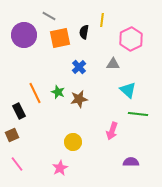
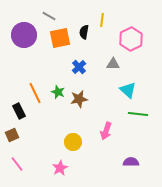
pink arrow: moved 6 px left
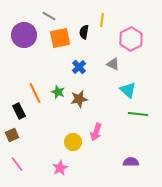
gray triangle: rotated 24 degrees clockwise
pink arrow: moved 10 px left, 1 px down
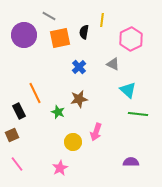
green star: moved 20 px down
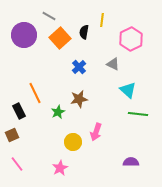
orange square: rotated 30 degrees counterclockwise
green star: rotated 24 degrees clockwise
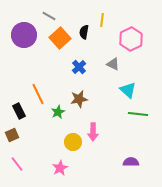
orange line: moved 3 px right, 1 px down
pink arrow: moved 3 px left; rotated 18 degrees counterclockwise
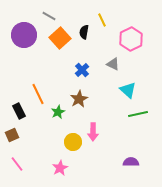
yellow line: rotated 32 degrees counterclockwise
blue cross: moved 3 px right, 3 px down
brown star: rotated 18 degrees counterclockwise
green line: rotated 18 degrees counterclockwise
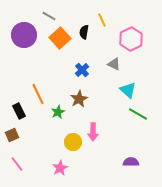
gray triangle: moved 1 px right
green line: rotated 42 degrees clockwise
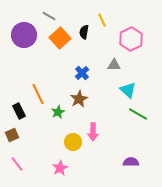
gray triangle: moved 1 px down; rotated 24 degrees counterclockwise
blue cross: moved 3 px down
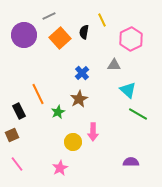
gray line: rotated 56 degrees counterclockwise
